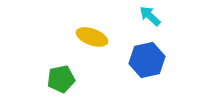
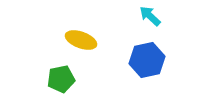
yellow ellipse: moved 11 px left, 3 px down
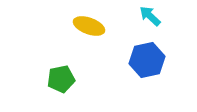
yellow ellipse: moved 8 px right, 14 px up
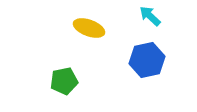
yellow ellipse: moved 2 px down
green pentagon: moved 3 px right, 2 px down
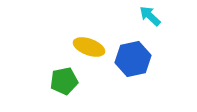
yellow ellipse: moved 19 px down
blue hexagon: moved 14 px left, 1 px up
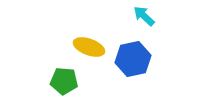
cyan arrow: moved 6 px left
green pentagon: rotated 16 degrees clockwise
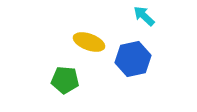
yellow ellipse: moved 5 px up
green pentagon: moved 1 px right, 1 px up
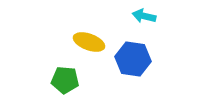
cyan arrow: rotated 30 degrees counterclockwise
blue hexagon: rotated 20 degrees clockwise
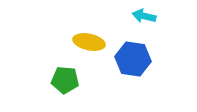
yellow ellipse: rotated 8 degrees counterclockwise
